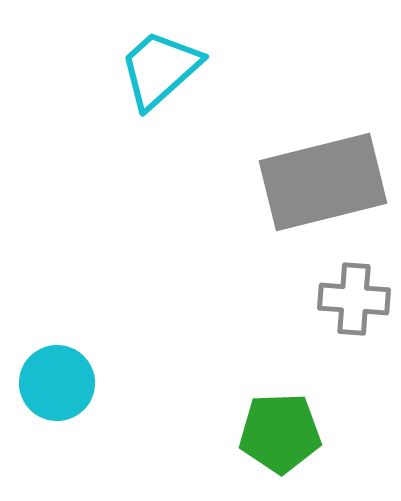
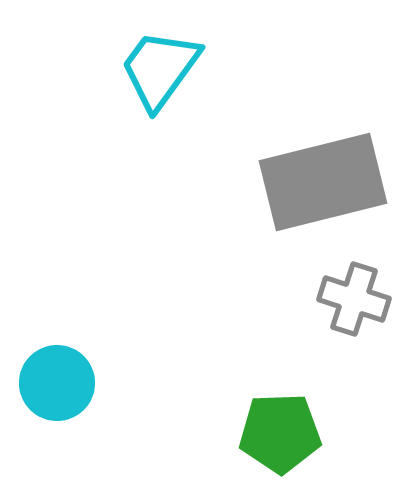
cyan trapezoid: rotated 12 degrees counterclockwise
gray cross: rotated 14 degrees clockwise
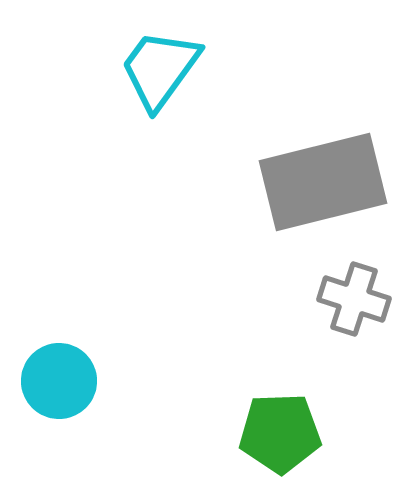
cyan circle: moved 2 px right, 2 px up
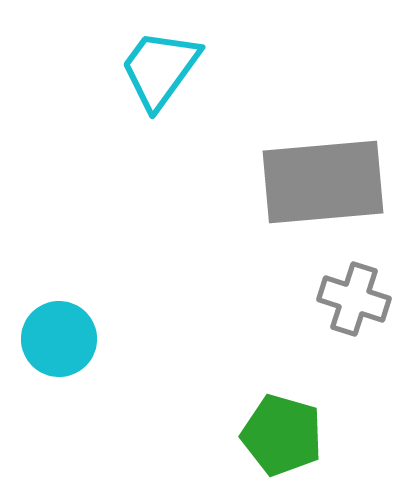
gray rectangle: rotated 9 degrees clockwise
cyan circle: moved 42 px up
green pentagon: moved 2 px right, 2 px down; rotated 18 degrees clockwise
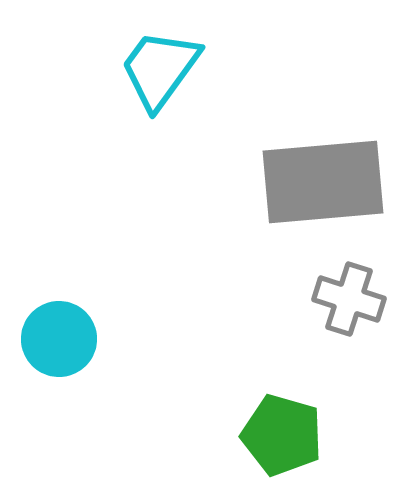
gray cross: moved 5 px left
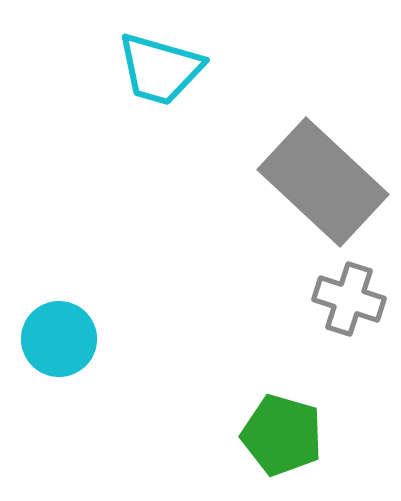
cyan trapezoid: rotated 110 degrees counterclockwise
gray rectangle: rotated 48 degrees clockwise
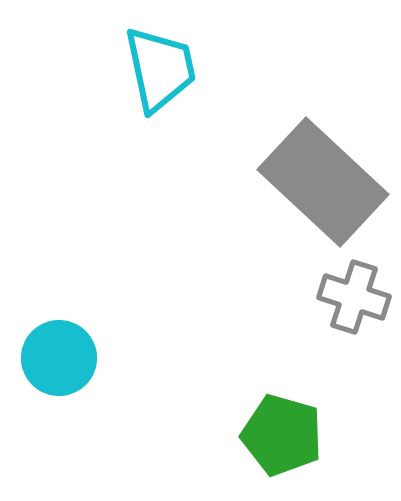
cyan trapezoid: rotated 118 degrees counterclockwise
gray cross: moved 5 px right, 2 px up
cyan circle: moved 19 px down
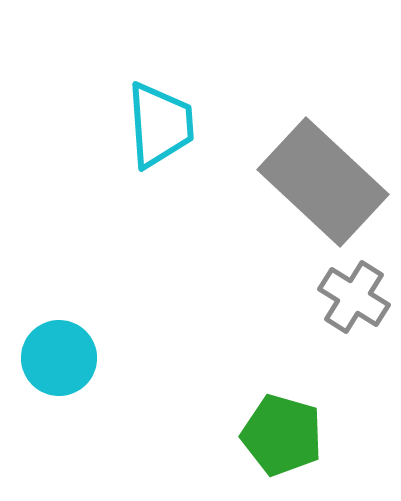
cyan trapezoid: moved 56 px down; rotated 8 degrees clockwise
gray cross: rotated 14 degrees clockwise
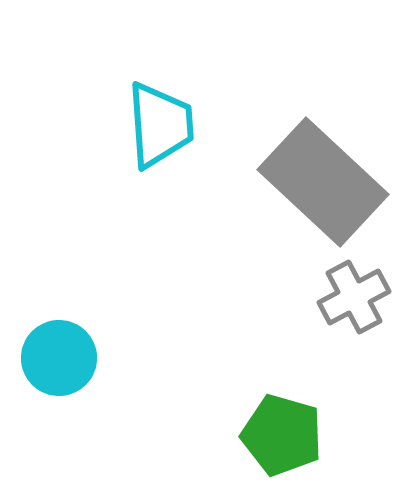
gray cross: rotated 30 degrees clockwise
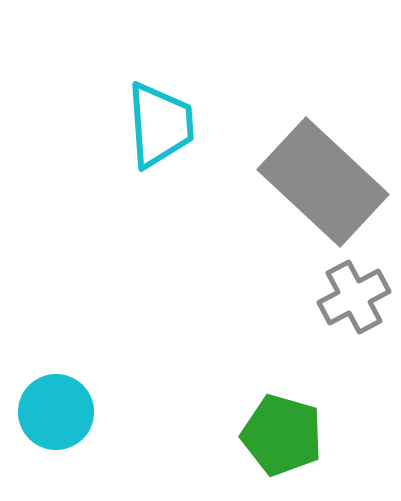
cyan circle: moved 3 px left, 54 px down
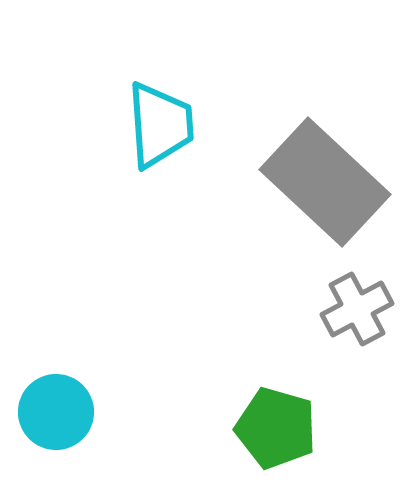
gray rectangle: moved 2 px right
gray cross: moved 3 px right, 12 px down
green pentagon: moved 6 px left, 7 px up
